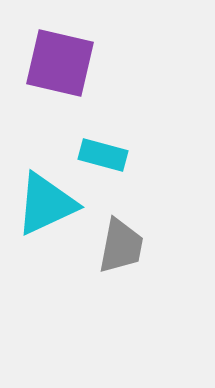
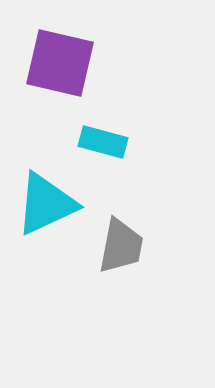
cyan rectangle: moved 13 px up
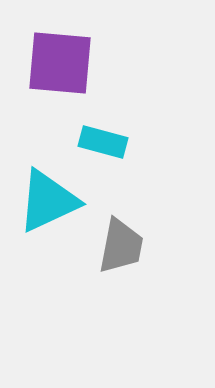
purple square: rotated 8 degrees counterclockwise
cyan triangle: moved 2 px right, 3 px up
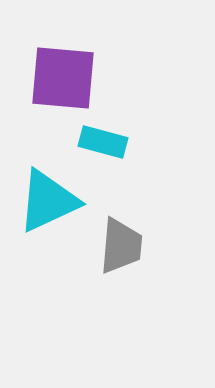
purple square: moved 3 px right, 15 px down
gray trapezoid: rotated 6 degrees counterclockwise
